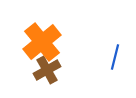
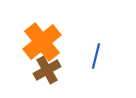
blue line: moved 19 px left, 1 px up
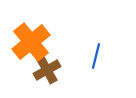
orange cross: moved 11 px left
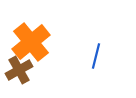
brown cross: moved 28 px left
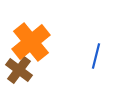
brown cross: rotated 24 degrees counterclockwise
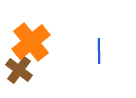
blue line: moved 3 px right, 5 px up; rotated 15 degrees counterclockwise
